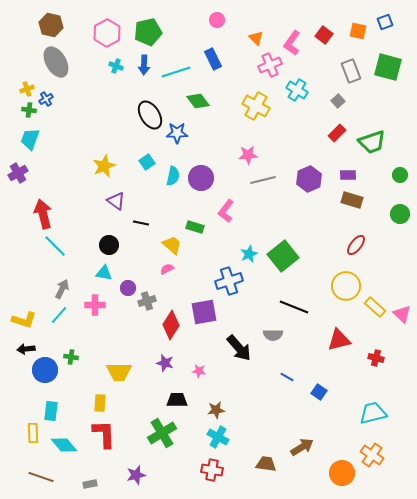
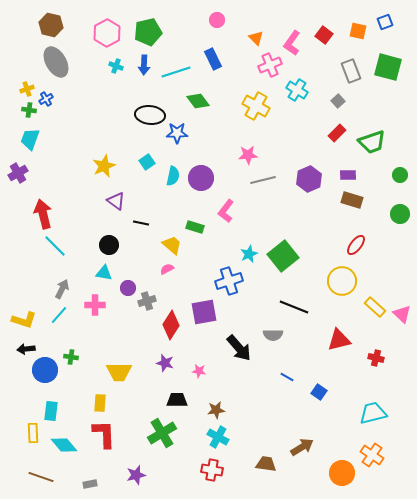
black ellipse at (150, 115): rotated 52 degrees counterclockwise
yellow circle at (346, 286): moved 4 px left, 5 px up
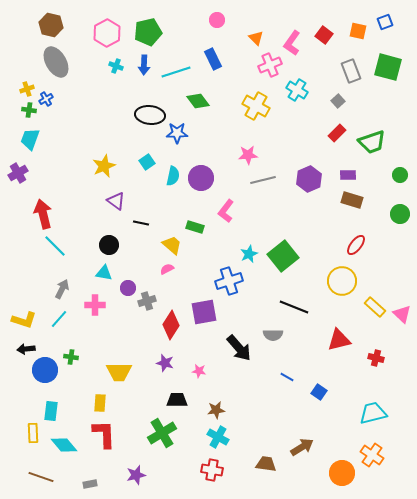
cyan line at (59, 315): moved 4 px down
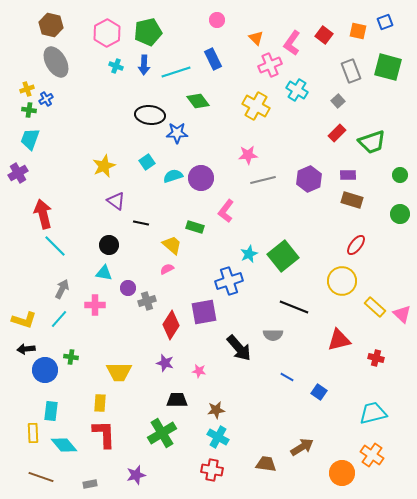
cyan semicircle at (173, 176): rotated 120 degrees counterclockwise
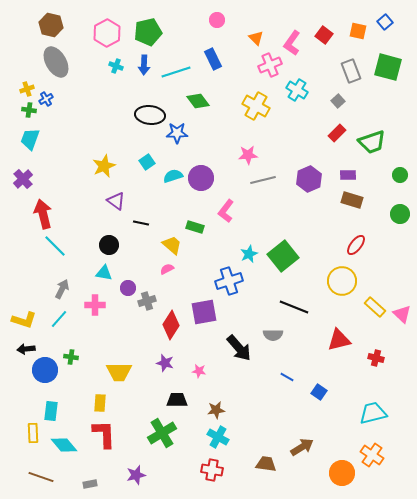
blue square at (385, 22): rotated 21 degrees counterclockwise
purple cross at (18, 173): moved 5 px right, 6 px down; rotated 12 degrees counterclockwise
